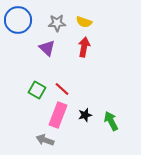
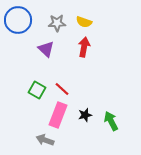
purple triangle: moved 1 px left, 1 px down
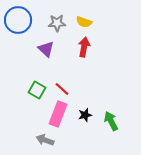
pink rectangle: moved 1 px up
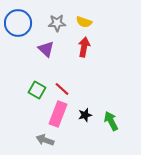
blue circle: moved 3 px down
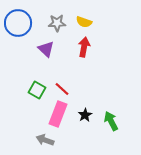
black star: rotated 16 degrees counterclockwise
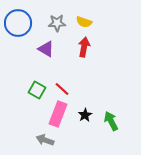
purple triangle: rotated 12 degrees counterclockwise
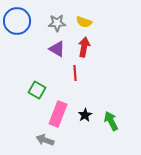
blue circle: moved 1 px left, 2 px up
purple triangle: moved 11 px right
red line: moved 13 px right, 16 px up; rotated 42 degrees clockwise
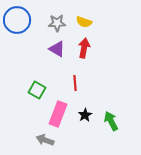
blue circle: moved 1 px up
red arrow: moved 1 px down
red line: moved 10 px down
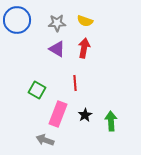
yellow semicircle: moved 1 px right, 1 px up
green arrow: rotated 24 degrees clockwise
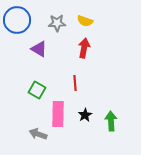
purple triangle: moved 18 px left
pink rectangle: rotated 20 degrees counterclockwise
gray arrow: moved 7 px left, 6 px up
